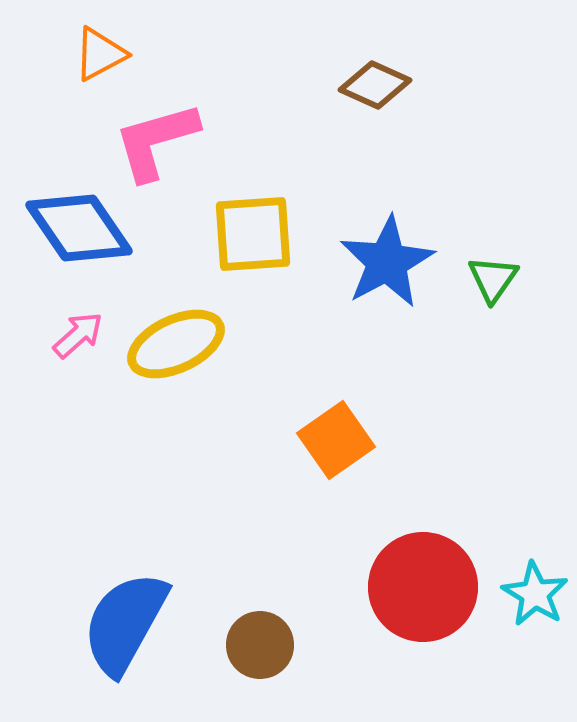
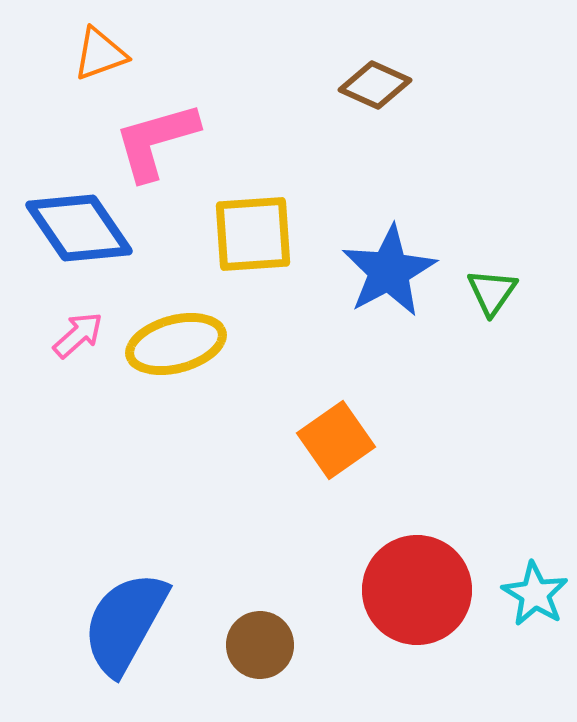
orange triangle: rotated 8 degrees clockwise
blue star: moved 2 px right, 9 px down
green triangle: moved 1 px left, 13 px down
yellow ellipse: rotated 10 degrees clockwise
red circle: moved 6 px left, 3 px down
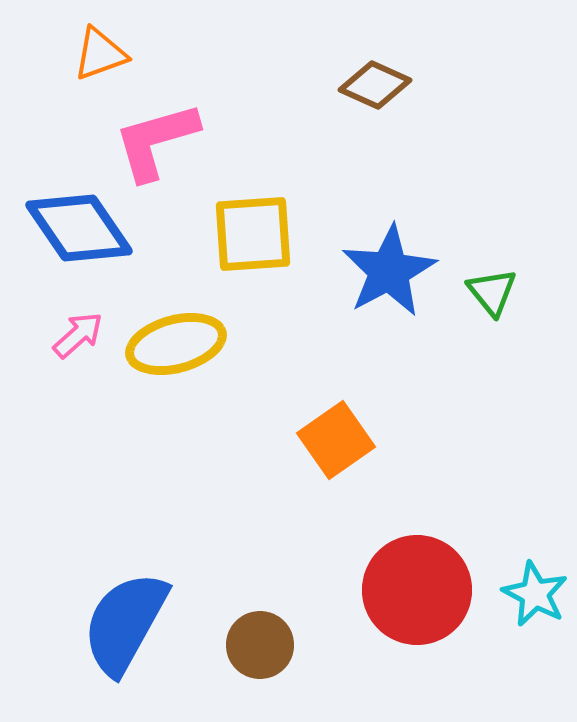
green triangle: rotated 14 degrees counterclockwise
cyan star: rotated 4 degrees counterclockwise
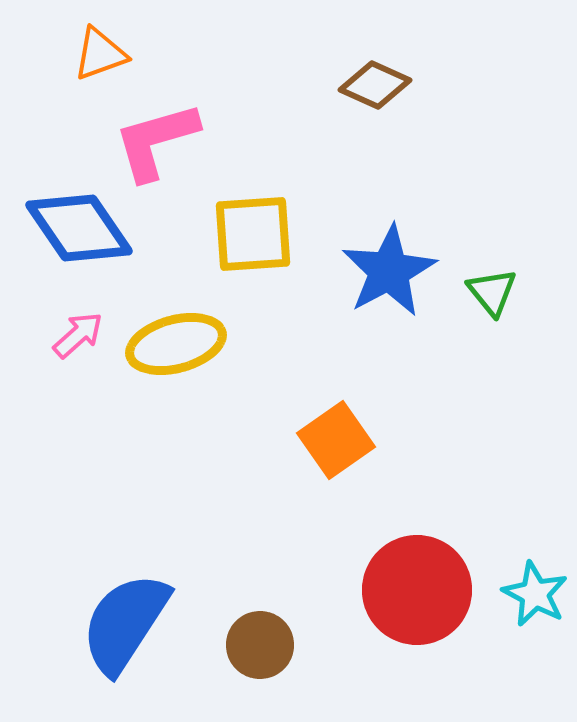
blue semicircle: rotated 4 degrees clockwise
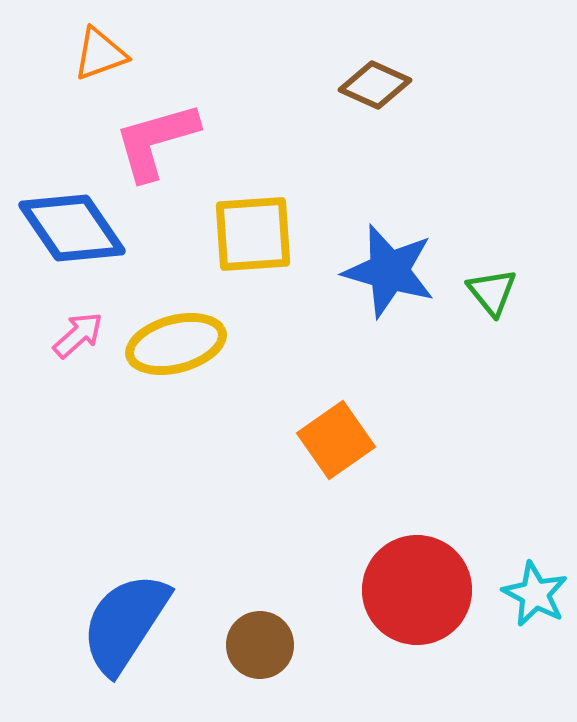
blue diamond: moved 7 px left
blue star: rotated 28 degrees counterclockwise
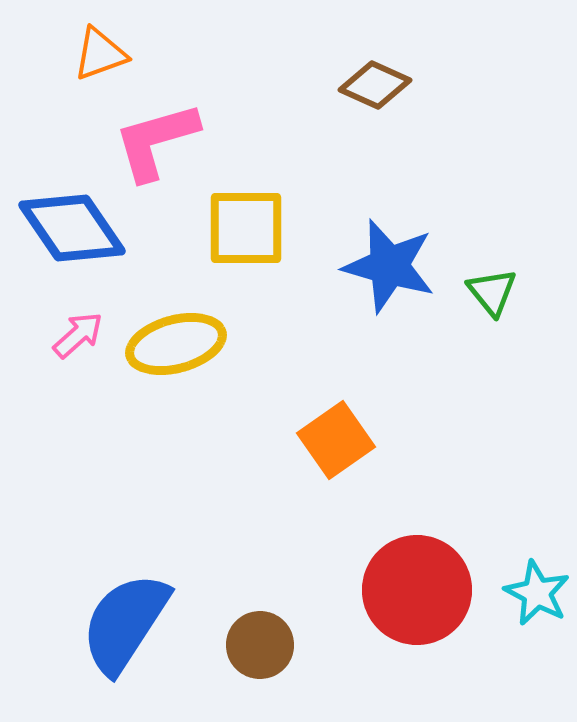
yellow square: moved 7 px left, 6 px up; rotated 4 degrees clockwise
blue star: moved 5 px up
cyan star: moved 2 px right, 1 px up
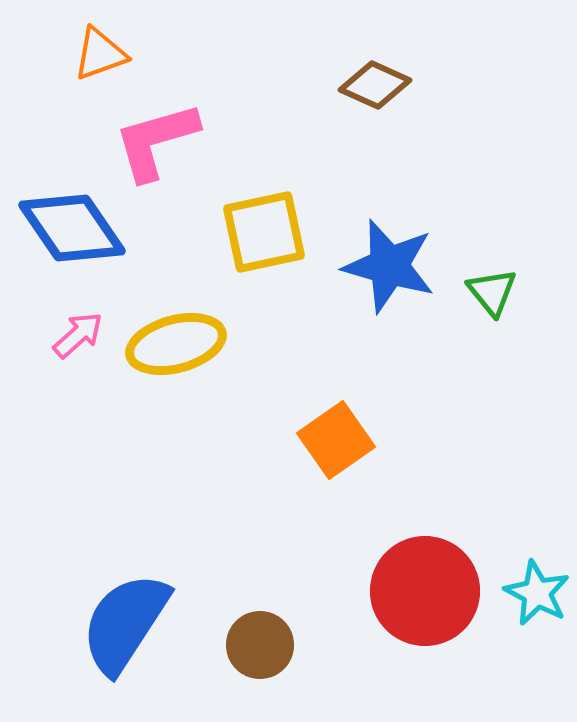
yellow square: moved 18 px right, 4 px down; rotated 12 degrees counterclockwise
red circle: moved 8 px right, 1 px down
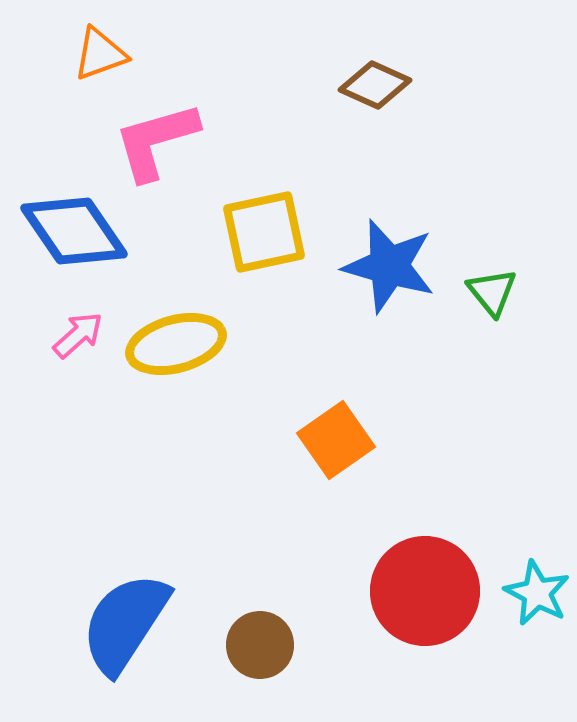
blue diamond: moved 2 px right, 3 px down
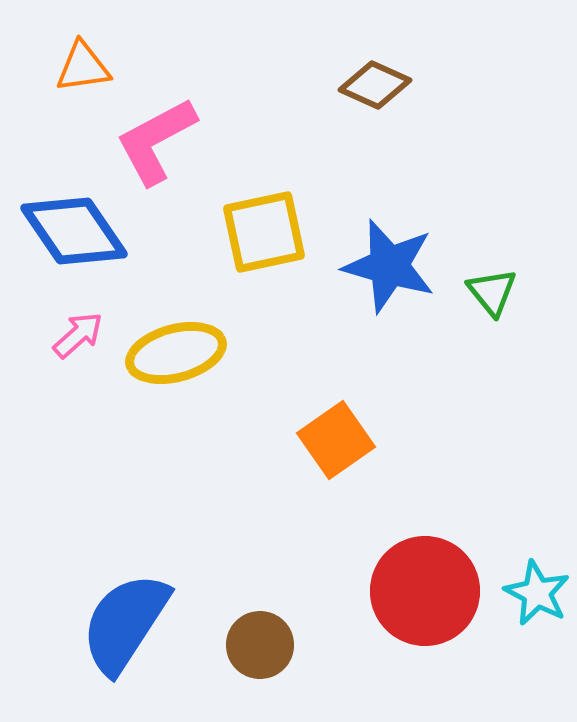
orange triangle: moved 17 px left, 13 px down; rotated 12 degrees clockwise
pink L-shape: rotated 12 degrees counterclockwise
yellow ellipse: moved 9 px down
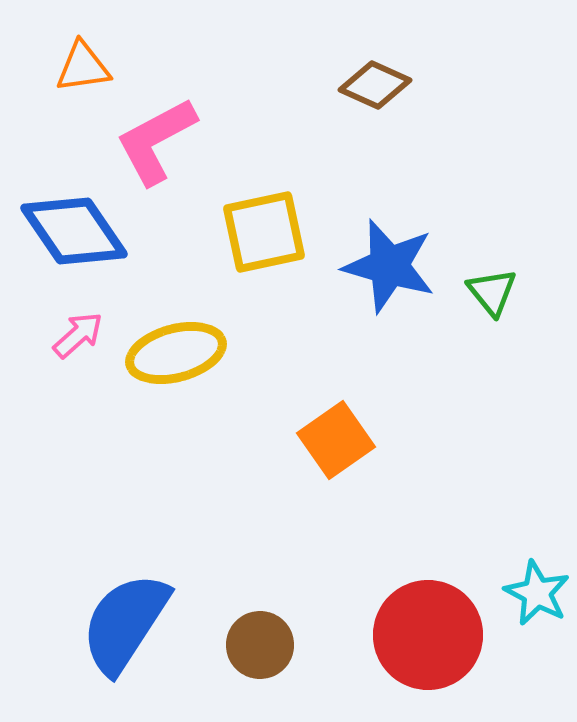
red circle: moved 3 px right, 44 px down
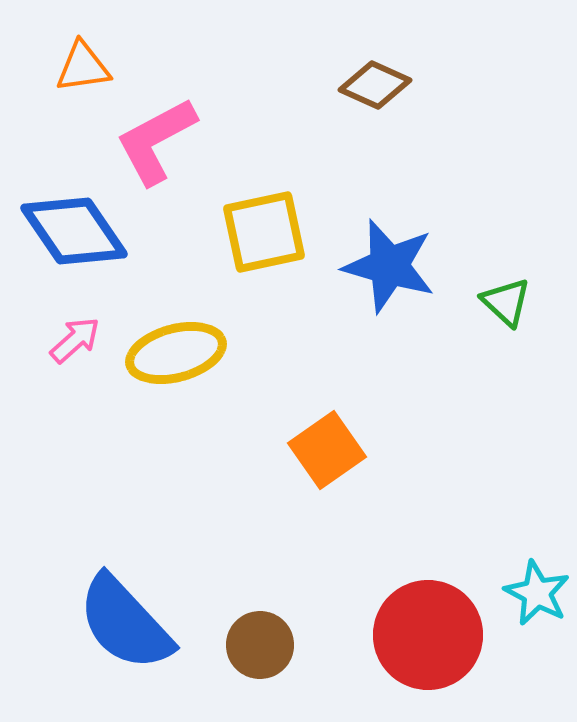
green triangle: moved 14 px right, 10 px down; rotated 8 degrees counterclockwise
pink arrow: moved 3 px left, 5 px down
orange square: moved 9 px left, 10 px down
blue semicircle: rotated 76 degrees counterclockwise
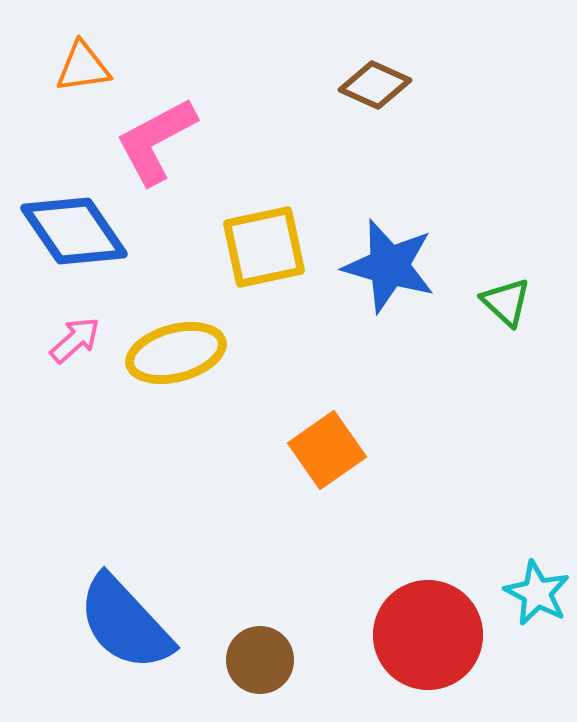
yellow square: moved 15 px down
brown circle: moved 15 px down
